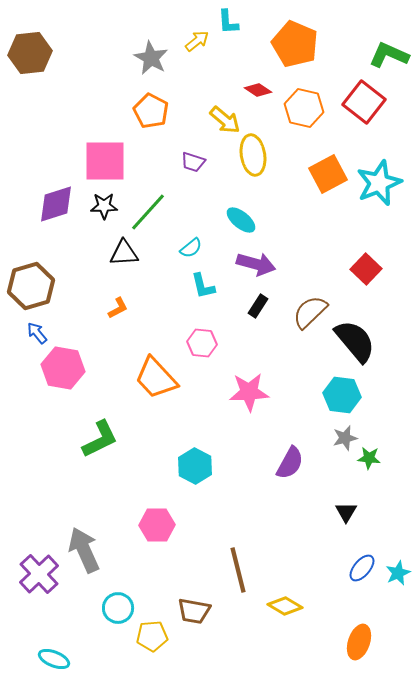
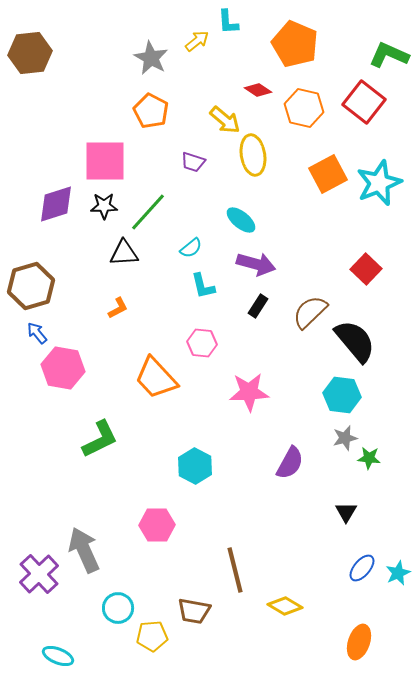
brown line at (238, 570): moved 3 px left
cyan ellipse at (54, 659): moved 4 px right, 3 px up
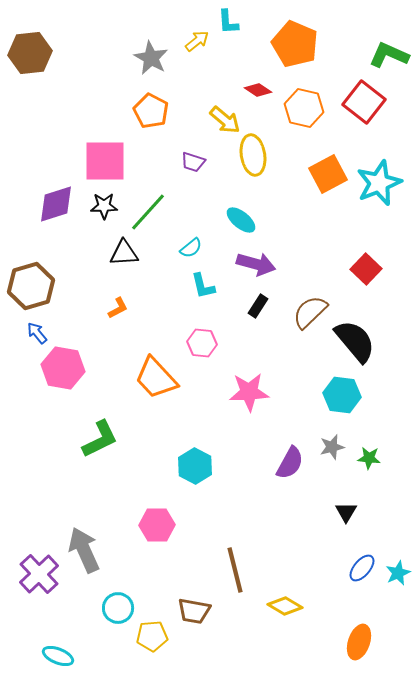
gray star at (345, 438): moved 13 px left, 9 px down
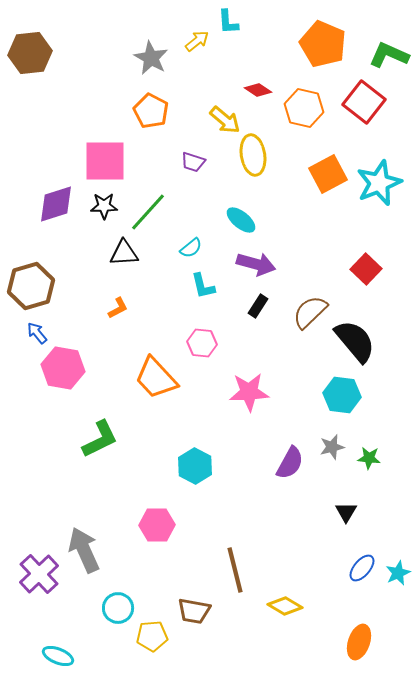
orange pentagon at (295, 44): moved 28 px right
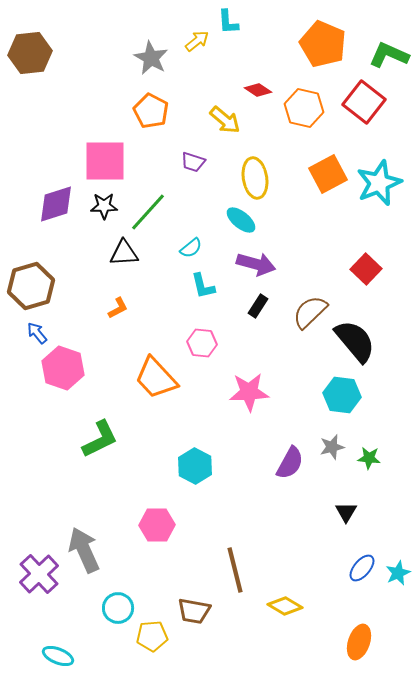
yellow ellipse at (253, 155): moved 2 px right, 23 px down
pink hexagon at (63, 368): rotated 9 degrees clockwise
